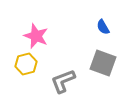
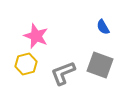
gray square: moved 3 px left, 2 px down
gray L-shape: moved 8 px up
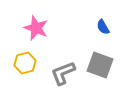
pink star: moved 8 px up
yellow hexagon: moved 1 px left, 1 px up
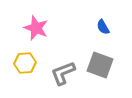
yellow hexagon: rotated 10 degrees clockwise
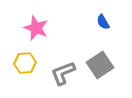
blue semicircle: moved 5 px up
gray square: rotated 36 degrees clockwise
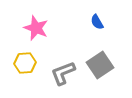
blue semicircle: moved 6 px left
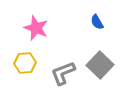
gray square: rotated 12 degrees counterclockwise
